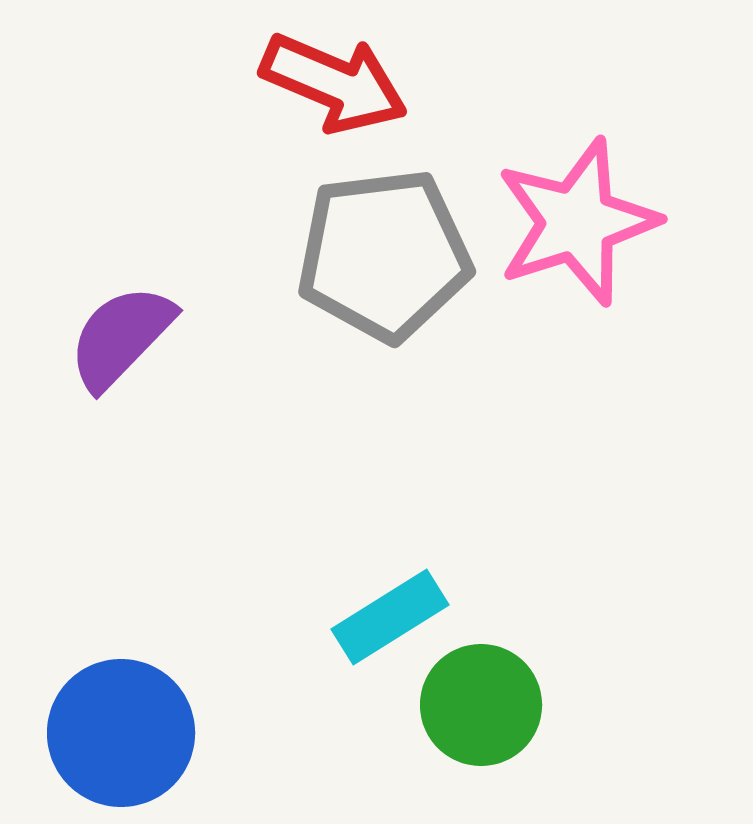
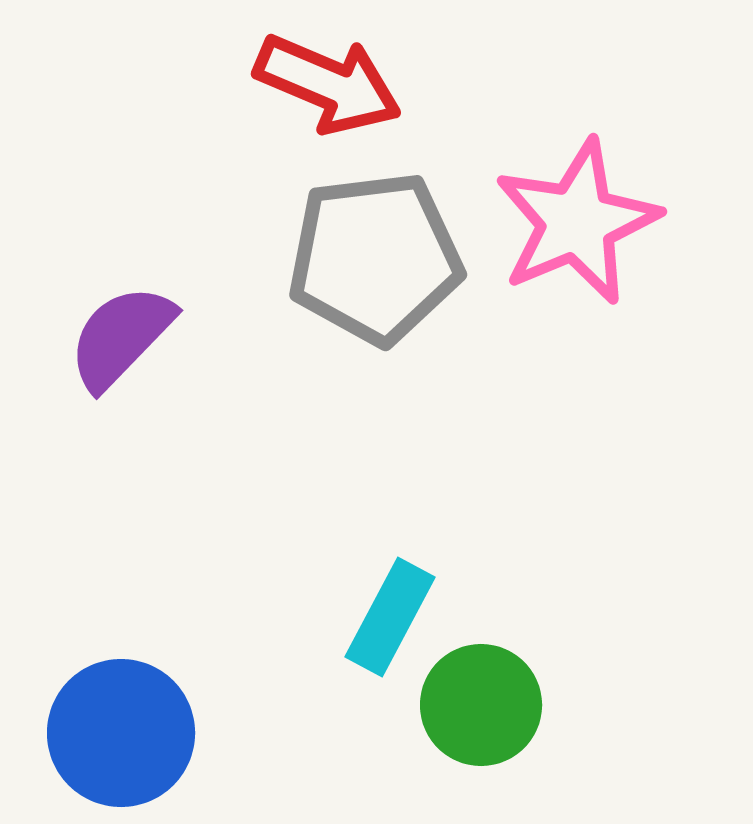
red arrow: moved 6 px left, 1 px down
pink star: rotated 5 degrees counterclockwise
gray pentagon: moved 9 px left, 3 px down
cyan rectangle: rotated 30 degrees counterclockwise
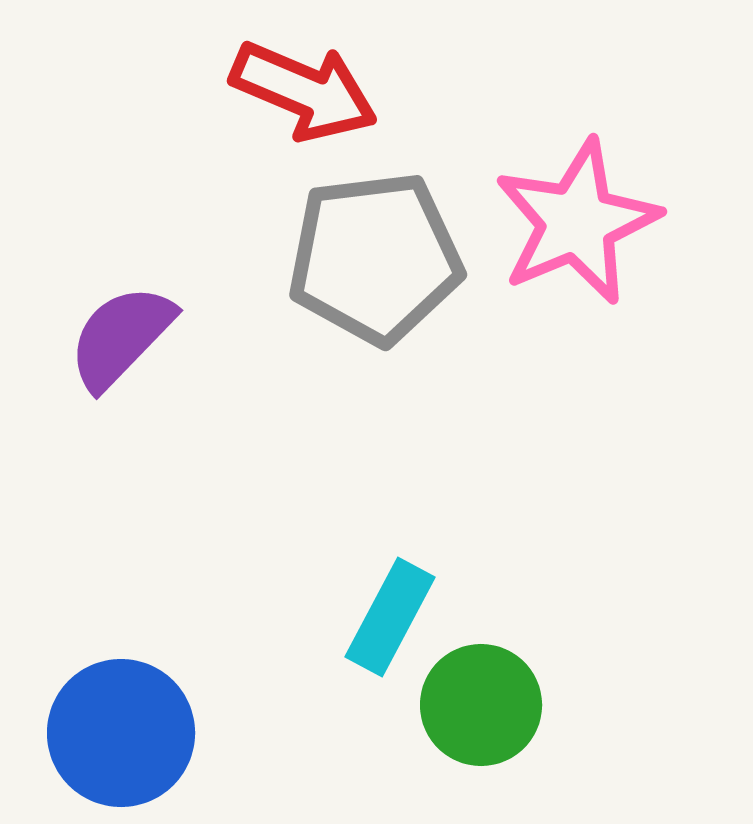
red arrow: moved 24 px left, 7 px down
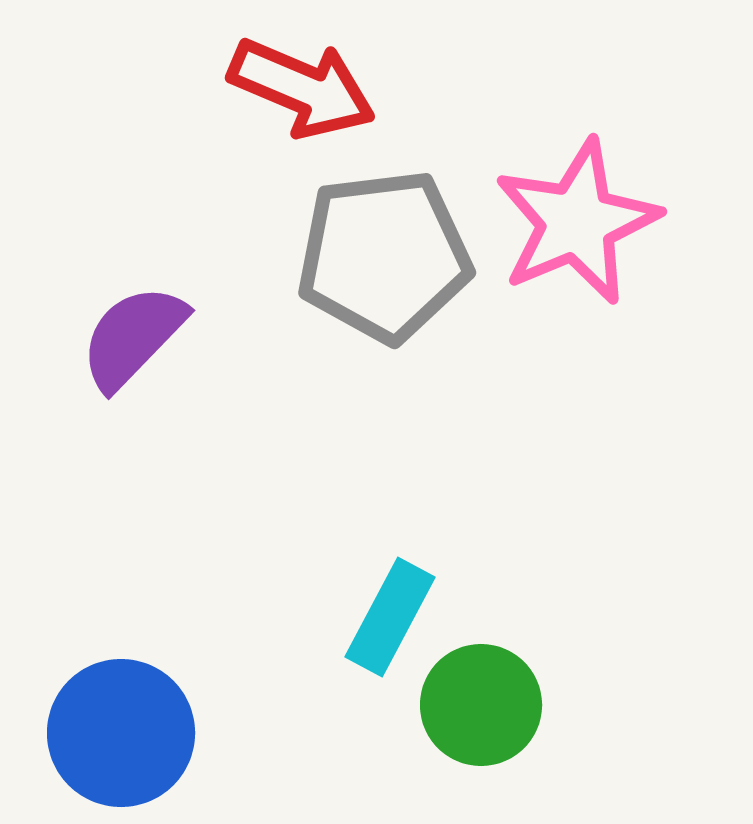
red arrow: moved 2 px left, 3 px up
gray pentagon: moved 9 px right, 2 px up
purple semicircle: moved 12 px right
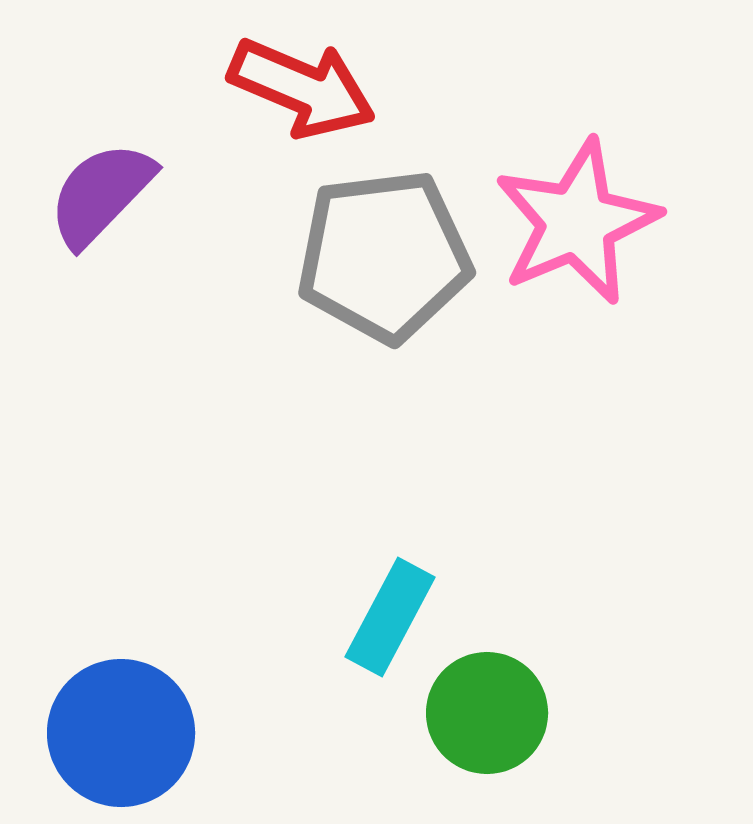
purple semicircle: moved 32 px left, 143 px up
green circle: moved 6 px right, 8 px down
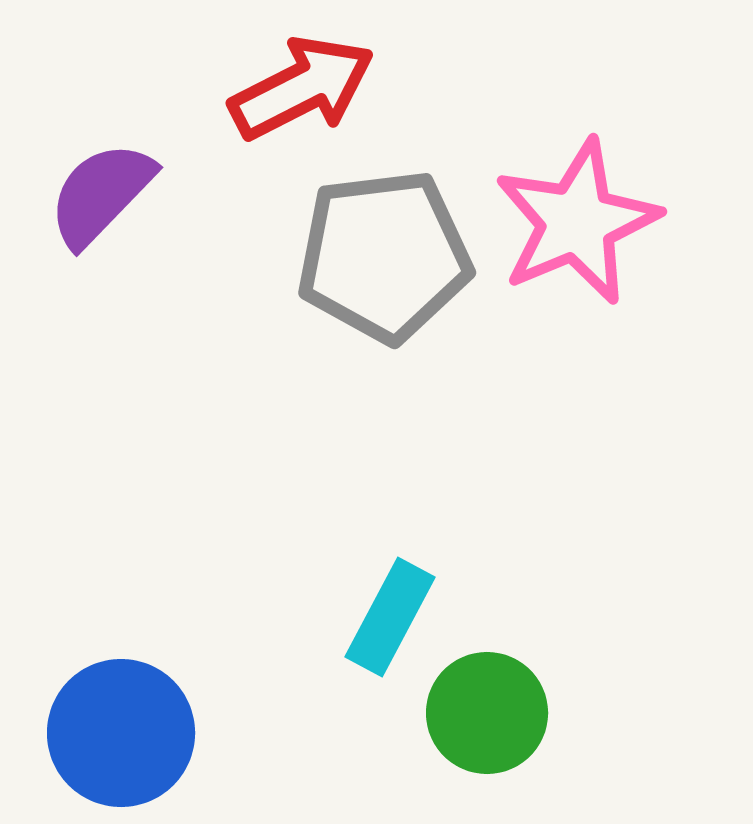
red arrow: rotated 50 degrees counterclockwise
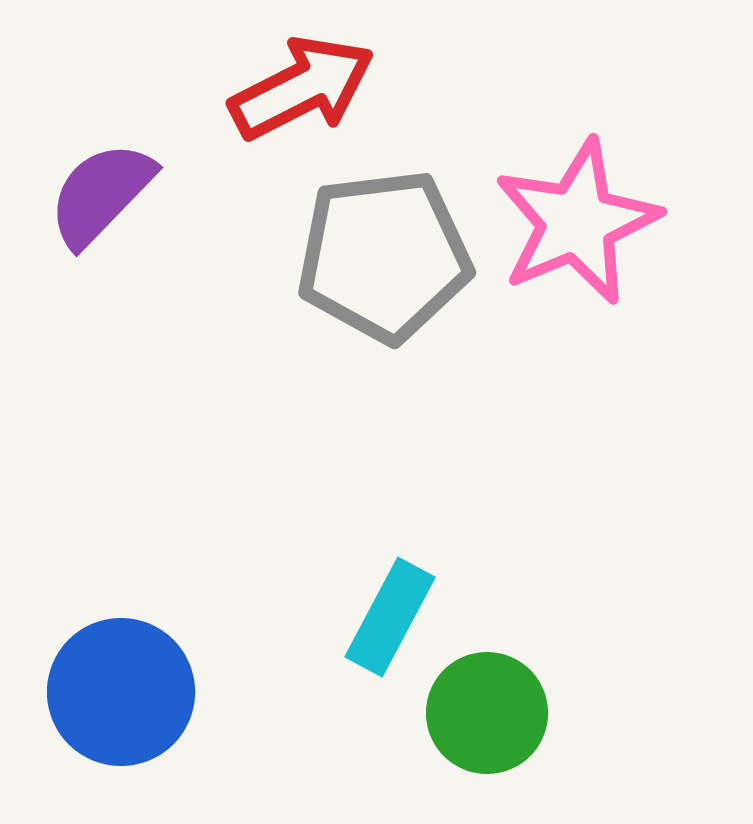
blue circle: moved 41 px up
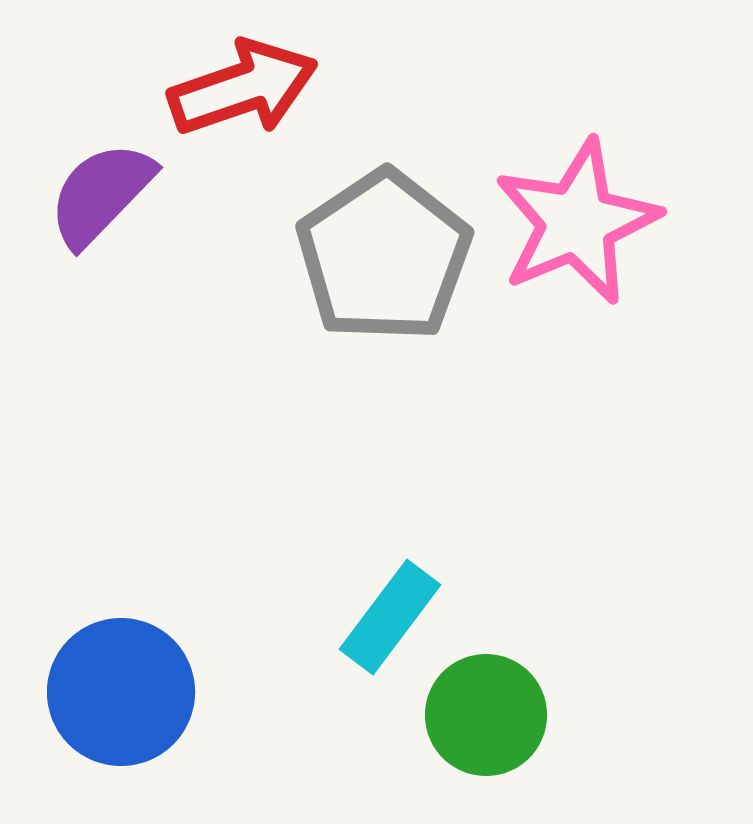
red arrow: moved 59 px left; rotated 8 degrees clockwise
gray pentagon: rotated 27 degrees counterclockwise
cyan rectangle: rotated 9 degrees clockwise
green circle: moved 1 px left, 2 px down
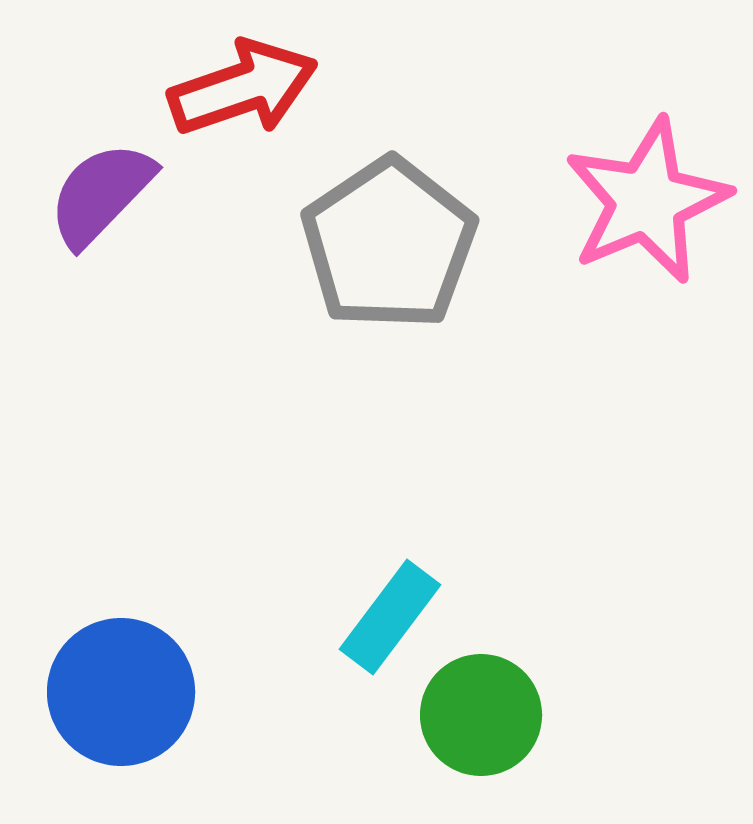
pink star: moved 70 px right, 21 px up
gray pentagon: moved 5 px right, 12 px up
green circle: moved 5 px left
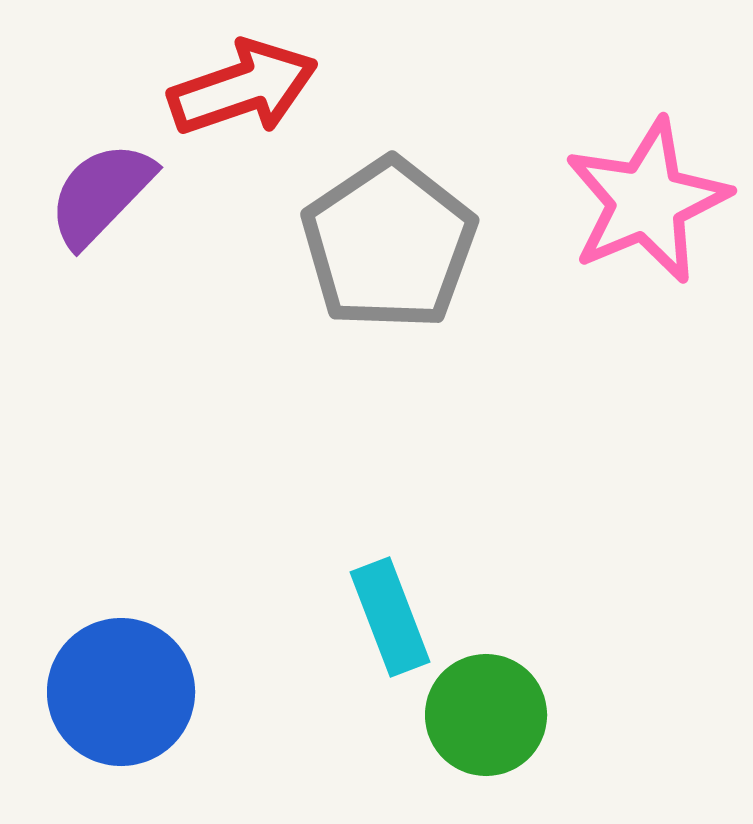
cyan rectangle: rotated 58 degrees counterclockwise
green circle: moved 5 px right
